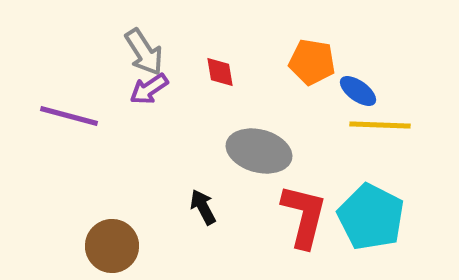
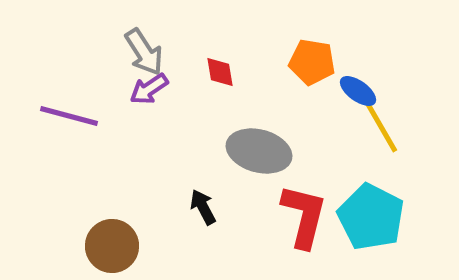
yellow line: rotated 58 degrees clockwise
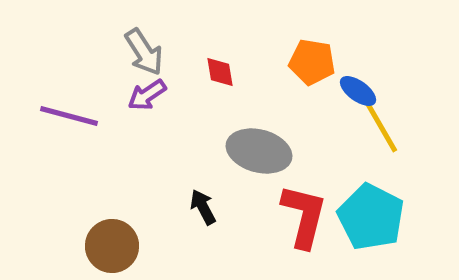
purple arrow: moved 2 px left, 6 px down
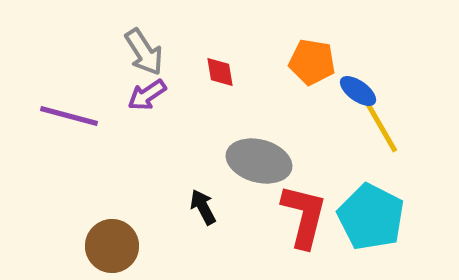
gray ellipse: moved 10 px down
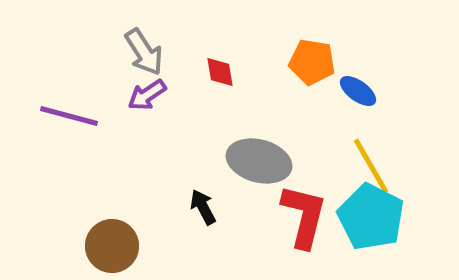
yellow line: moved 9 px left, 41 px down
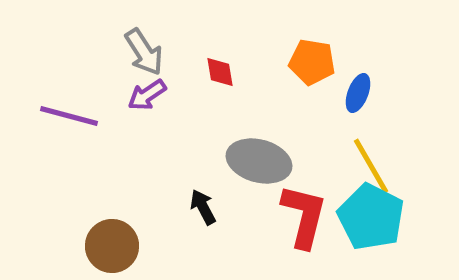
blue ellipse: moved 2 px down; rotated 75 degrees clockwise
